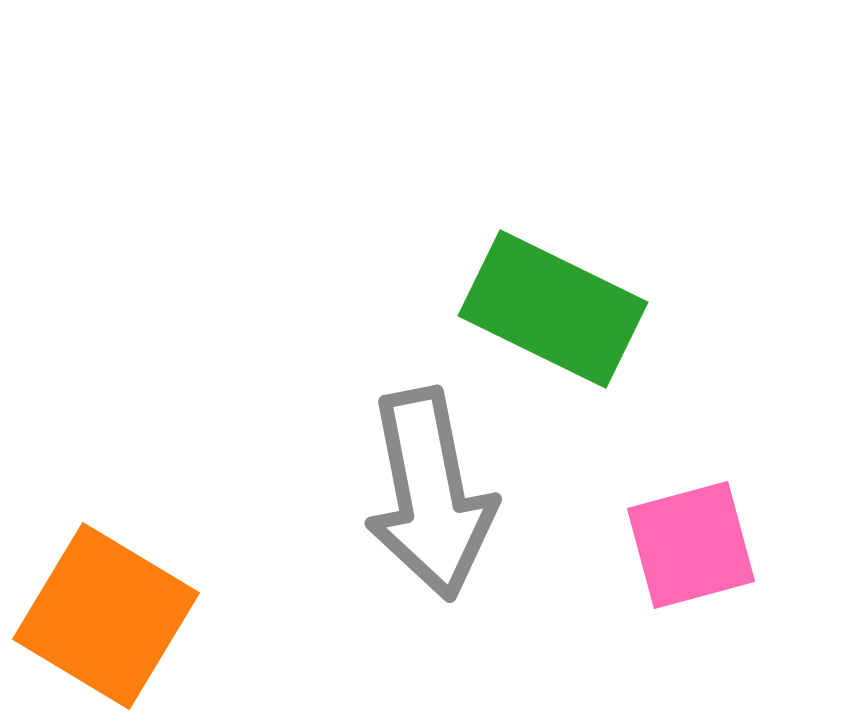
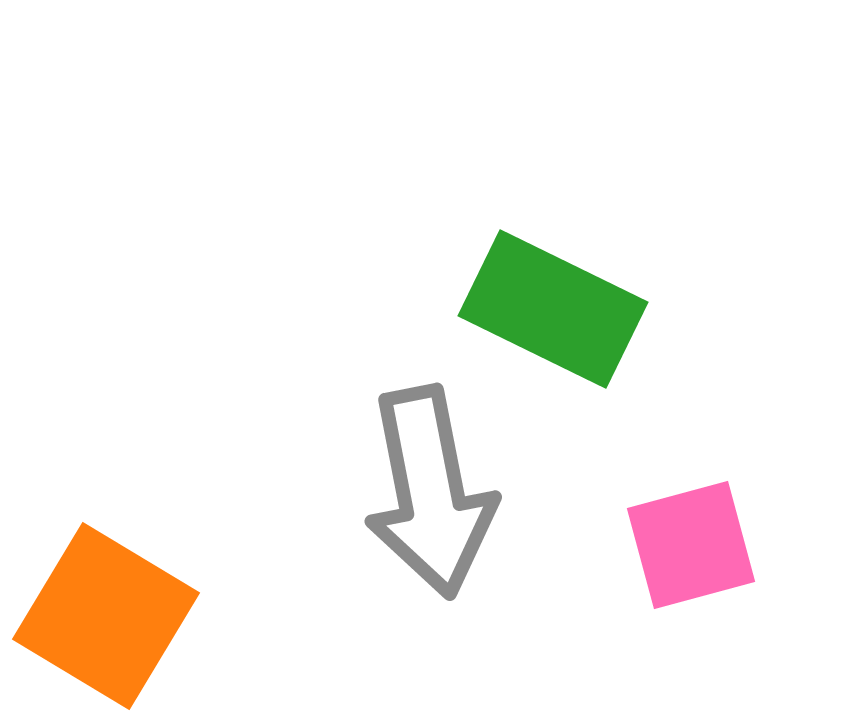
gray arrow: moved 2 px up
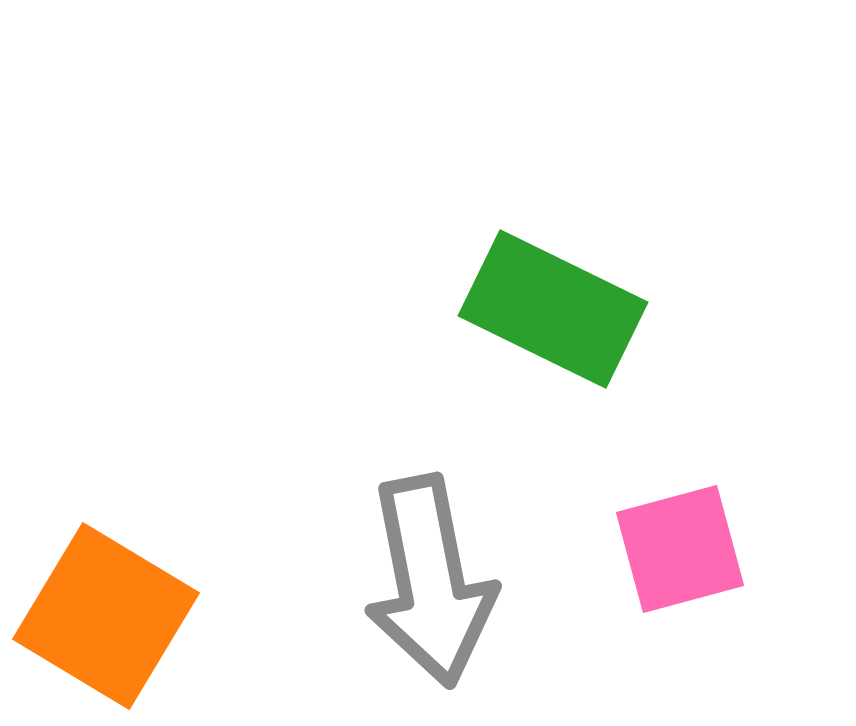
gray arrow: moved 89 px down
pink square: moved 11 px left, 4 px down
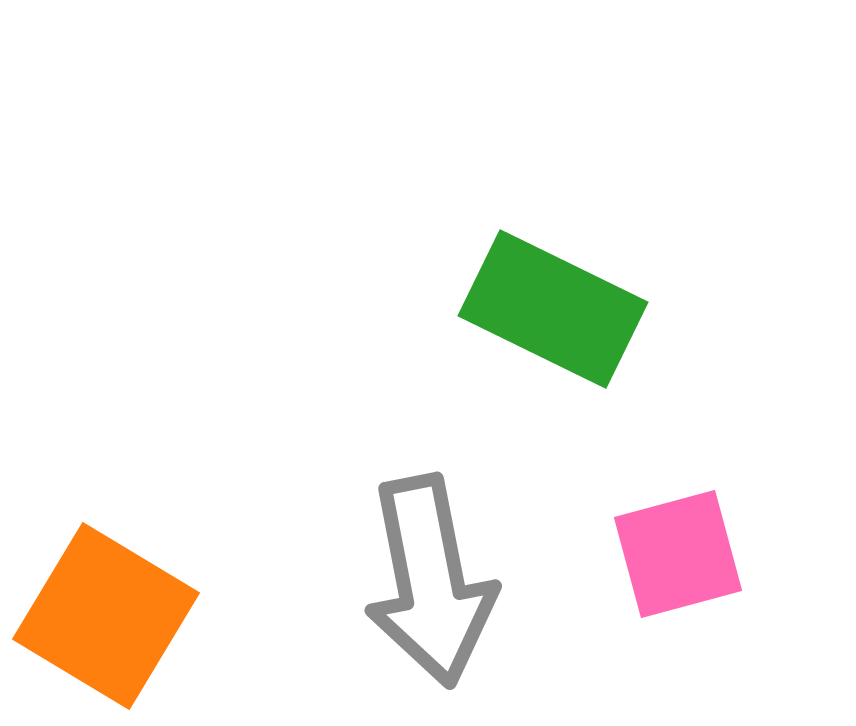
pink square: moved 2 px left, 5 px down
